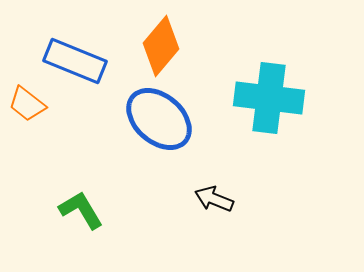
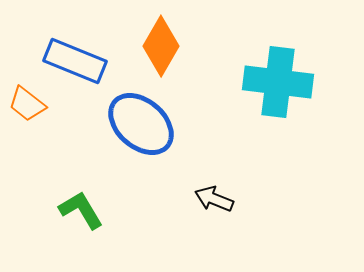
orange diamond: rotated 10 degrees counterclockwise
cyan cross: moved 9 px right, 16 px up
blue ellipse: moved 18 px left, 5 px down
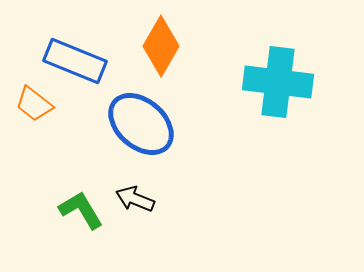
orange trapezoid: moved 7 px right
black arrow: moved 79 px left
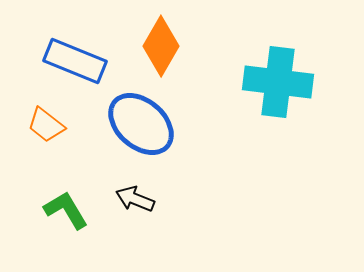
orange trapezoid: moved 12 px right, 21 px down
green L-shape: moved 15 px left
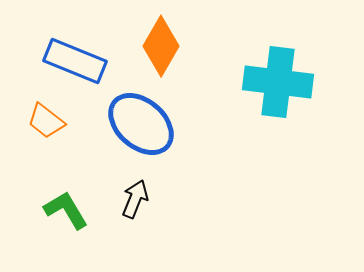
orange trapezoid: moved 4 px up
black arrow: rotated 90 degrees clockwise
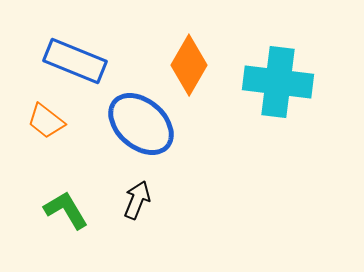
orange diamond: moved 28 px right, 19 px down
black arrow: moved 2 px right, 1 px down
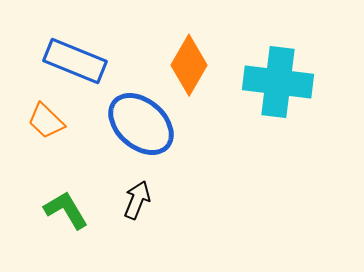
orange trapezoid: rotated 6 degrees clockwise
